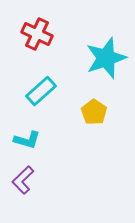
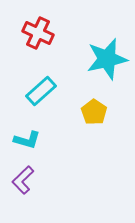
red cross: moved 1 px right, 1 px up
cyan star: moved 1 px right, 1 px down; rotated 6 degrees clockwise
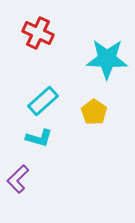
cyan star: rotated 15 degrees clockwise
cyan rectangle: moved 2 px right, 10 px down
cyan L-shape: moved 12 px right, 2 px up
purple L-shape: moved 5 px left, 1 px up
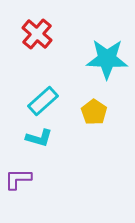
red cross: moved 1 px left, 1 px down; rotated 16 degrees clockwise
purple L-shape: rotated 44 degrees clockwise
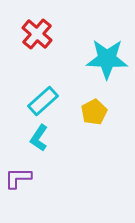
yellow pentagon: rotated 10 degrees clockwise
cyan L-shape: rotated 108 degrees clockwise
purple L-shape: moved 1 px up
